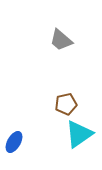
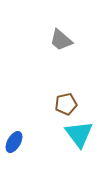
cyan triangle: rotated 32 degrees counterclockwise
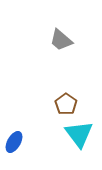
brown pentagon: rotated 25 degrees counterclockwise
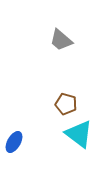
brown pentagon: rotated 20 degrees counterclockwise
cyan triangle: rotated 16 degrees counterclockwise
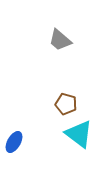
gray trapezoid: moved 1 px left
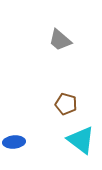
cyan triangle: moved 2 px right, 6 px down
blue ellipse: rotated 55 degrees clockwise
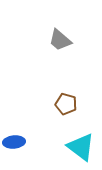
cyan triangle: moved 7 px down
